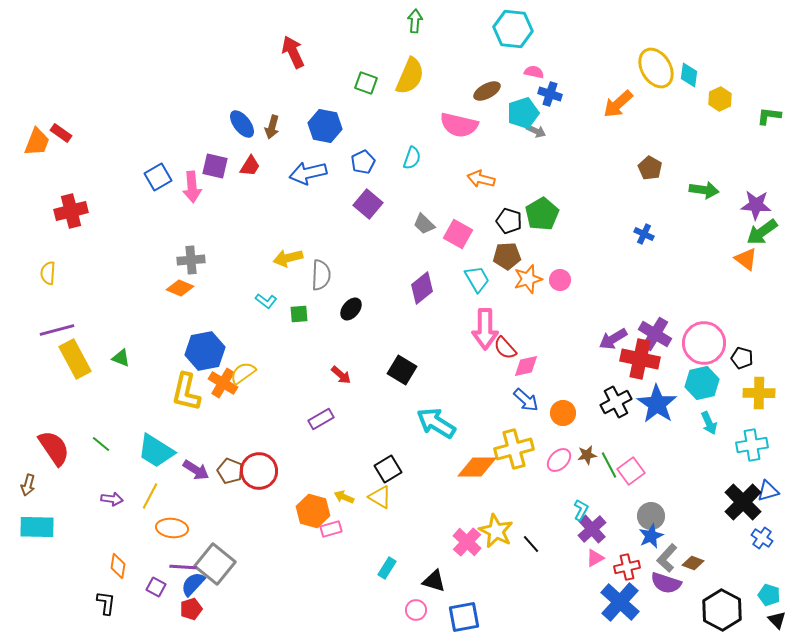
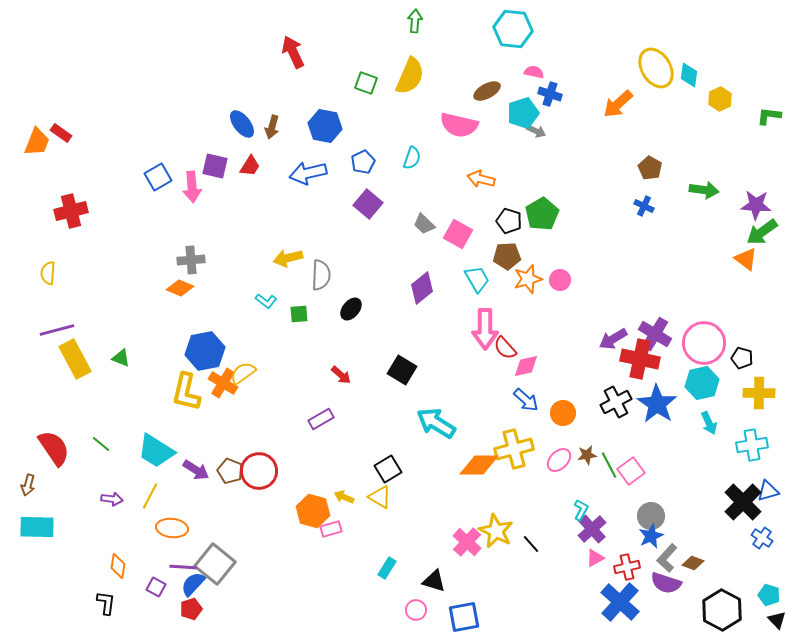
blue cross at (644, 234): moved 28 px up
orange diamond at (477, 467): moved 2 px right, 2 px up
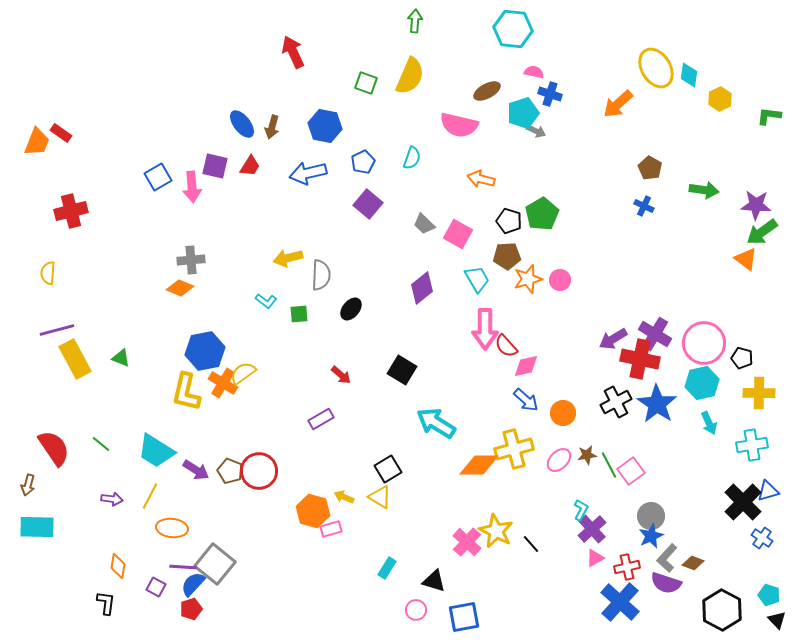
red semicircle at (505, 348): moved 1 px right, 2 px up
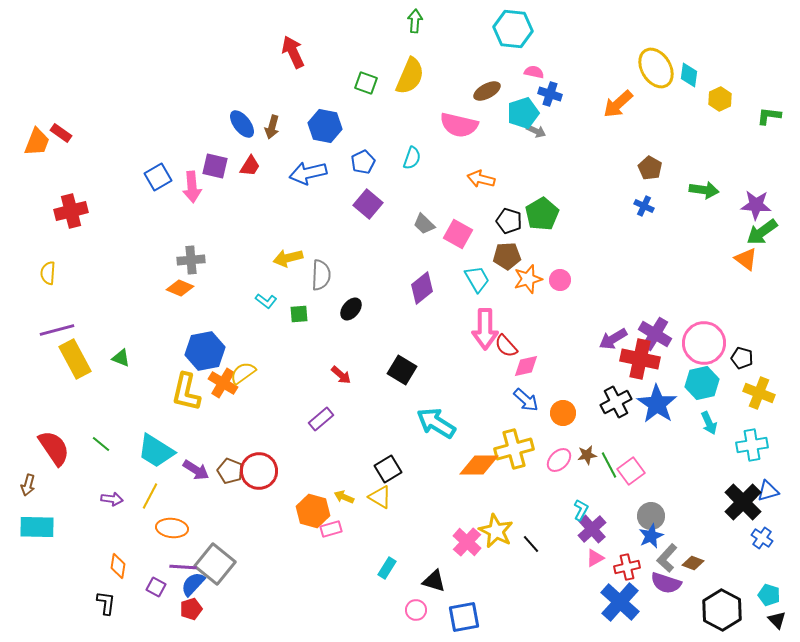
yellow cross at (759, 393): rotated 20 degrees clockwise
purple rectangle at (321, 419): rotated 10 degrees counterclockwise
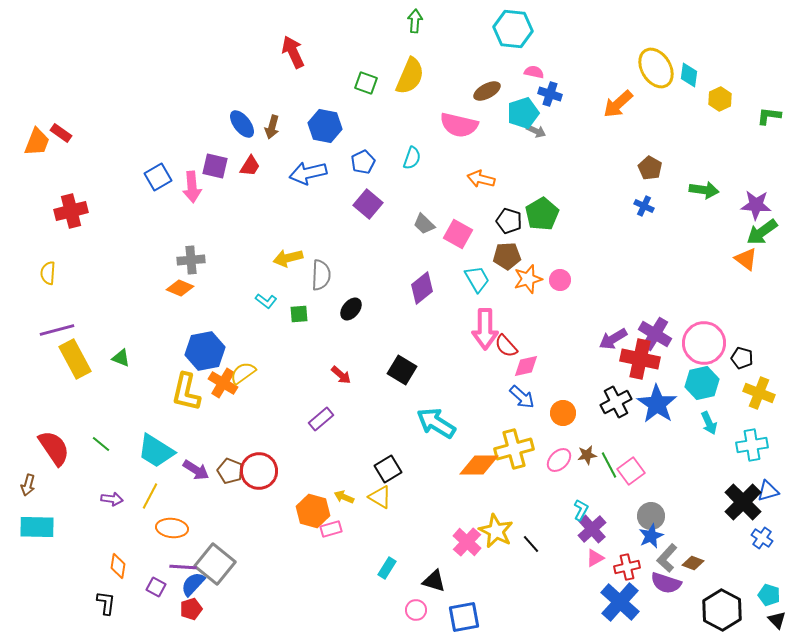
blue arrow at (526, 400): moved 4 px left, 3 px up
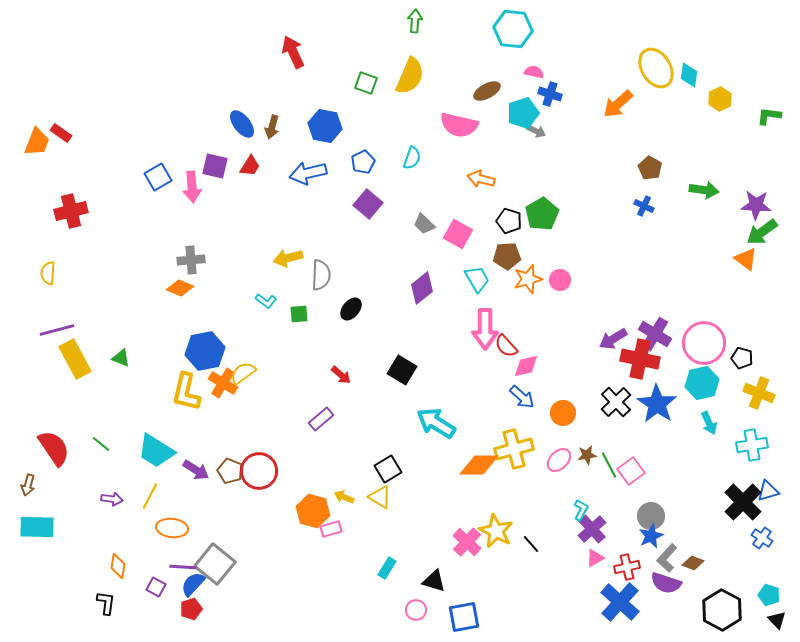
black cross at (616, 402): rotated 16 degrees counterclockwise
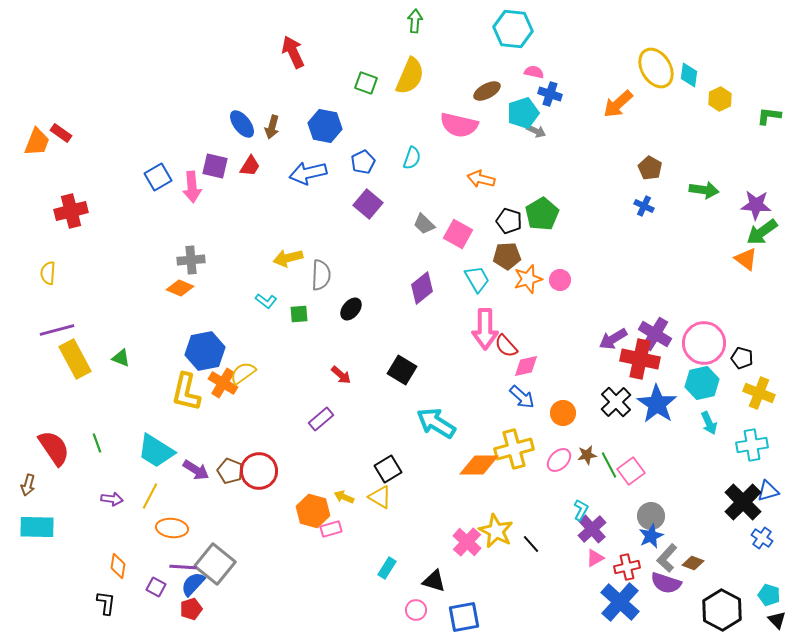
green line at (101, 444): moved 4 px left, 1 px up; rotated 30 degrees clockwise
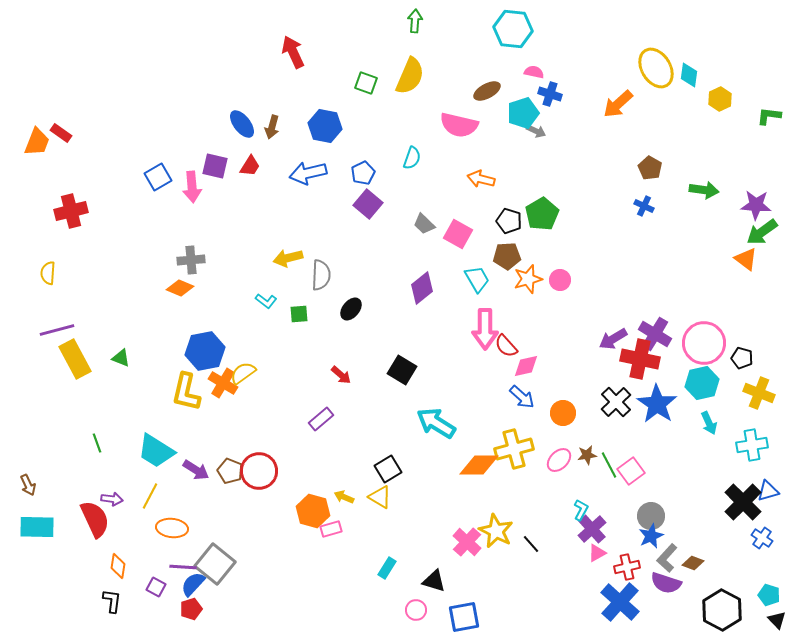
blue pentagon at (363, 162): moved 11 px down
red semicircle at (54, 448): moved 41 px right, 71 px down; rotated 9 degrees clockwise
brown arrow at (28, 485): rotated 40 degrees counterclockwise
pink triangle at (595, 558): moved 2 px right, 5 px up
black L-shape at (106, 603): moved 6 px right, 2 px up
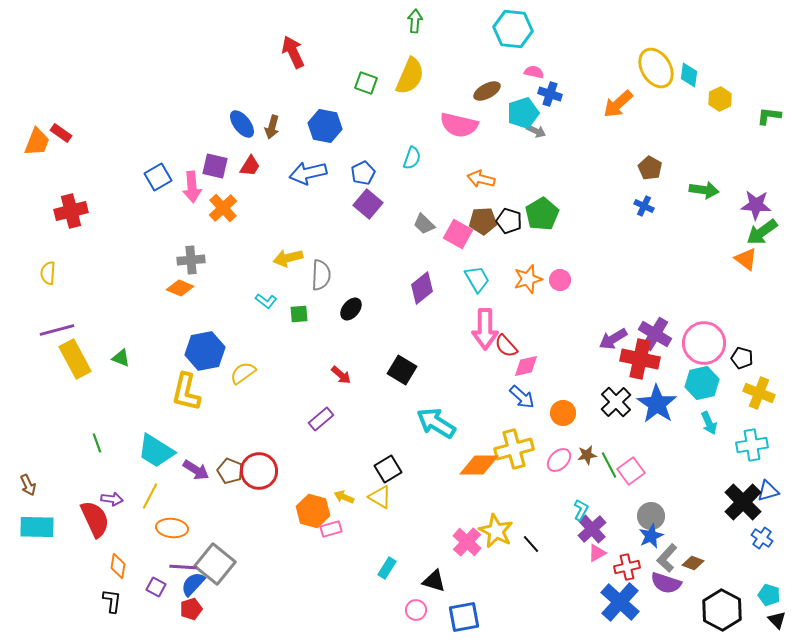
brown pentagon at (507, 256): moved 24 px left, 35 px up
orange cross at (223, 383): moved 175 px up; rotated 16 degrees clockwise
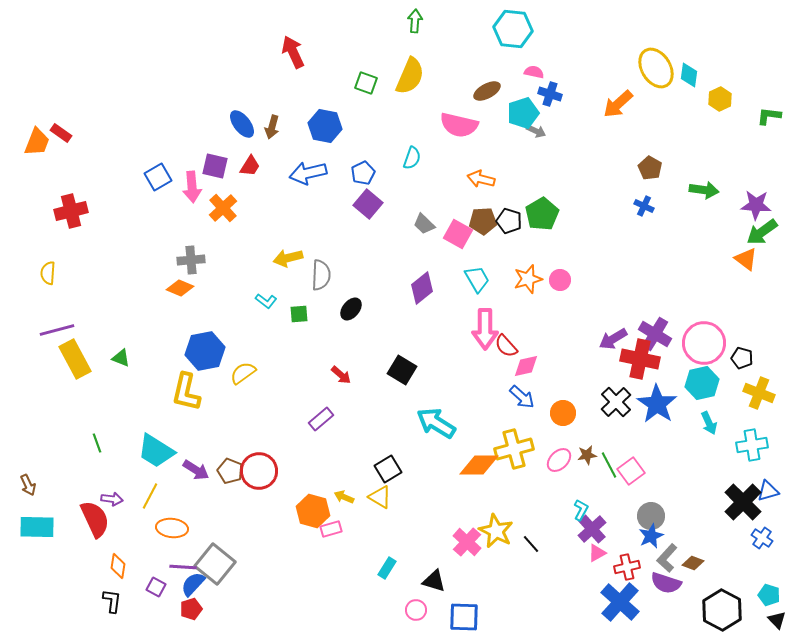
blue square at (464, 617): rotated 12 degrees clockwise
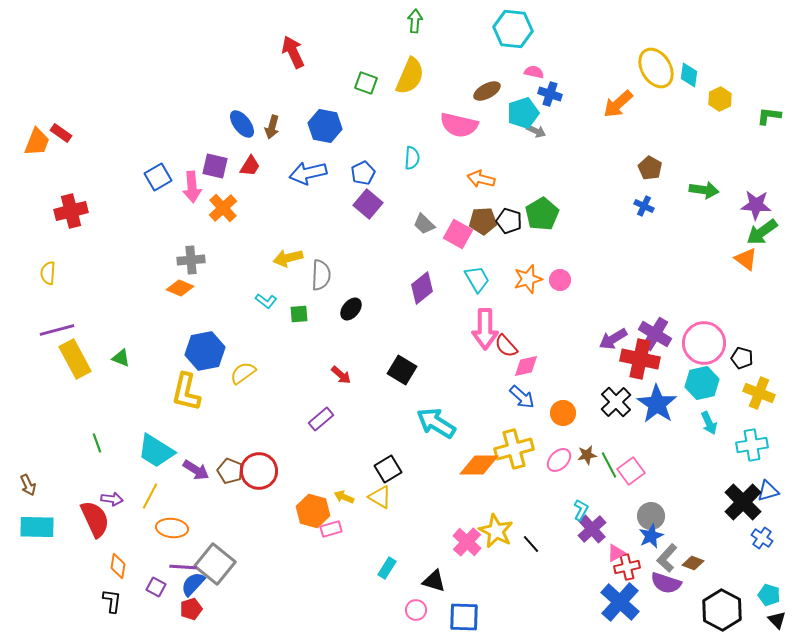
cyan semicircle at (412, 158): rotated 15 degrees counterclockwise
pink triangle at (597, 553): moved 19 px right
